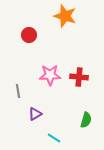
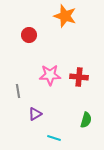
cyan line: rotated 16 degrees counterclockwise
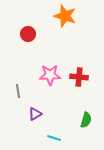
red circle: moved 1 px left, 1 px up
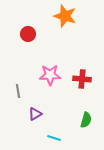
red cross: moved 3 px right, 2 px down
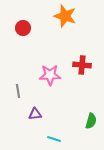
red circle: moved 5 px left, 6 px up
red cross: moved 14 px up
purple triangle: rotated 24 degrees clockwise
green semicircle: moved 5 px right, 1 px down
cyan line: moved 1 px down
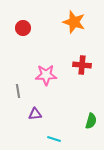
orange star: moved 9 px right, 6 px down
pink star: moved 4 px left
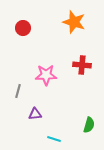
gray line: rotated 24 degrees clockwise
green semicircle: moved 2 px left, 4 px down
